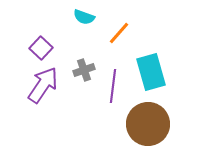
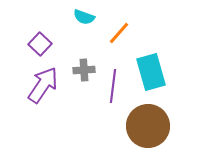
purple square: moved 1 px left, 4 px up
gray cross: rotated 15 degrees clockwise
brown circle: moved 2 px down
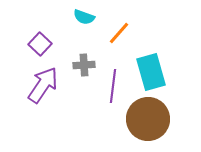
gray cross: moved 5 px up
brown circle: moved 7 px up
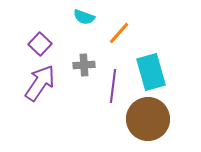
purple arrow: moved 3 px left, 2 px up
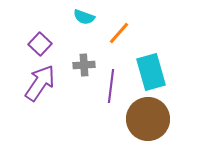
purple line: moved 2 px left
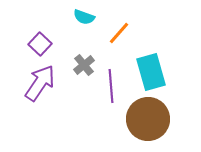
gray cross: rotated 35 degrees counterclockwise
purple line: rotated 12 degrees counterclockwise
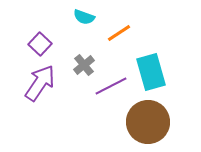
orange line: rotated 15 degrees clockwise
purple line: rotated 68 degrees clockwise
brown circle: moved 3 px down
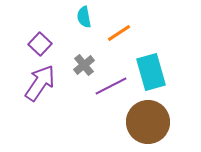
cyan semicircle: rotated 60 degrees clockwise
